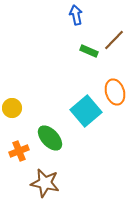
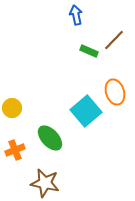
orange cross: moved 4 px left, 1 px up
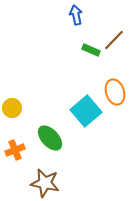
green rectangle: moved 2 px right, 1 px up
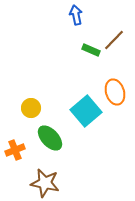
yellow circle: moved 19 px right
